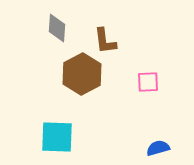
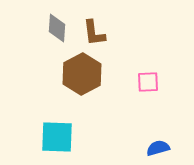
brown L-shape: moved 11 px left, 8 px up
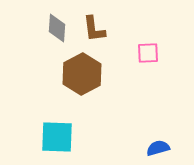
brown L-shape: moved 4 px up
pink square: moved 29 px up
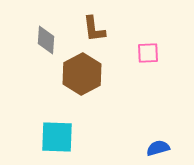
gray diamond: moved 11 px left, 12 px down
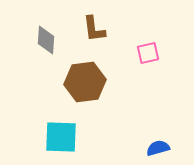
pink square: rotated 10 degrees counterclockwise
brown hexagon: moved 3 px right, 8 px down; rotated 21 degrees clockwise
cyan square: moved 4 px right
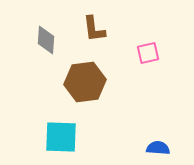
blue semicircle: rotated 20 degrees clockwise
